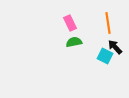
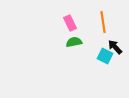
orange line: moved 5 px left, 1 px up
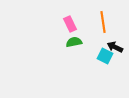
pink rectangle: moved 1 px down
black arrow: rotated 21 degrees counterclockwise
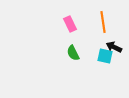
green semicircle: moved 1 px left, 11 px down; rotated 105 degrees counterclockwise
black arrow: moved 1 px left
cyan square: rotated 14 degrees counterclockwise
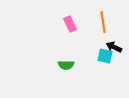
green semicircle: moved 7 px left, 12 px down; rotated 63 degrees counterclockwise
